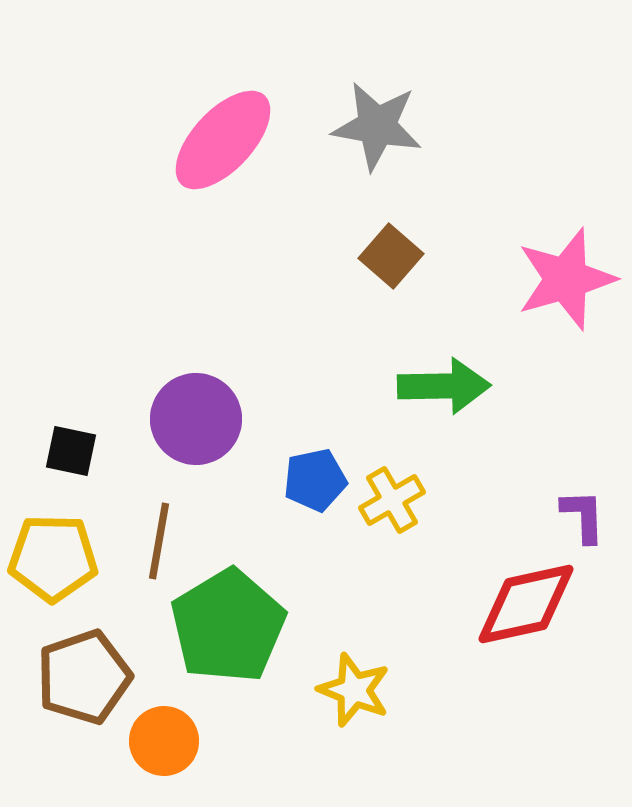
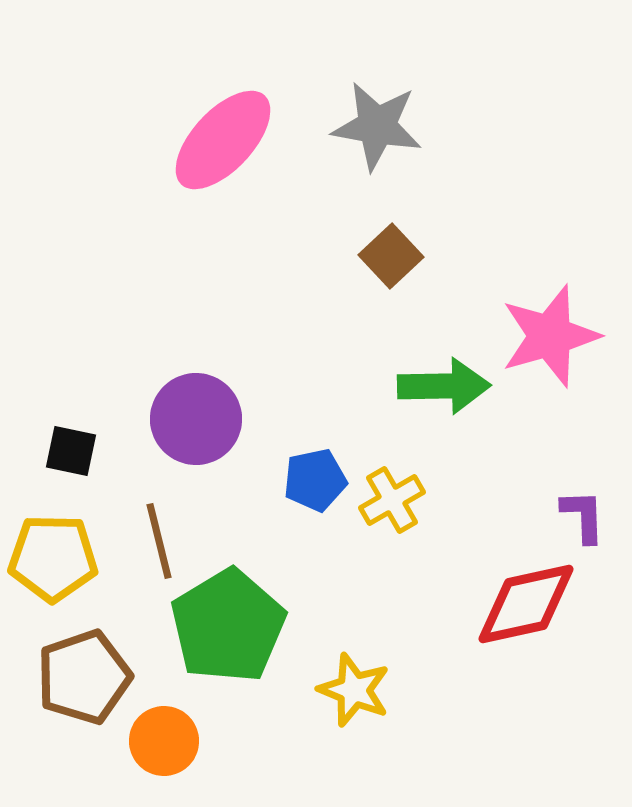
brown square: rotated 6 degrees clockwise
pink star: moved 16 px left, 57 px down
brown line: rotated 24 degrees counterclockwise
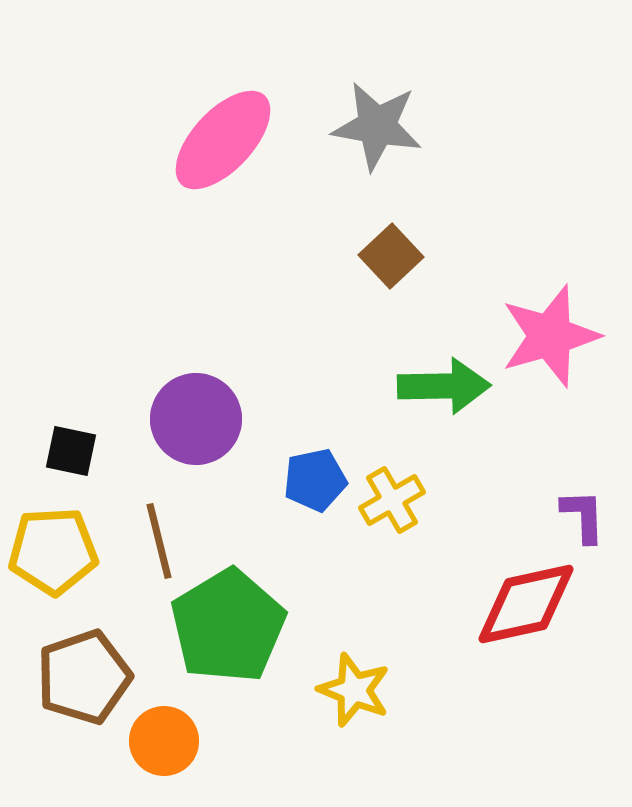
yellow pentagon: moved 7 px up; rotated 4 degrees counterclockwise
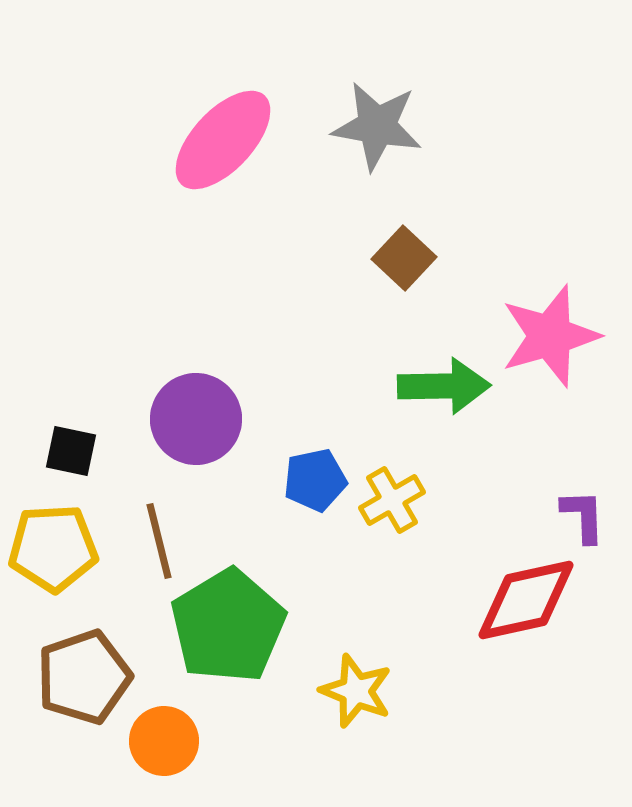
brown square: moved 13 px right, 2 px down; rotated 4 degrees counterclockwise
yellow pentagon: moved 3 px up
red diamond: moved 4 px up
yellow star: moved 2 px right, 1 px down
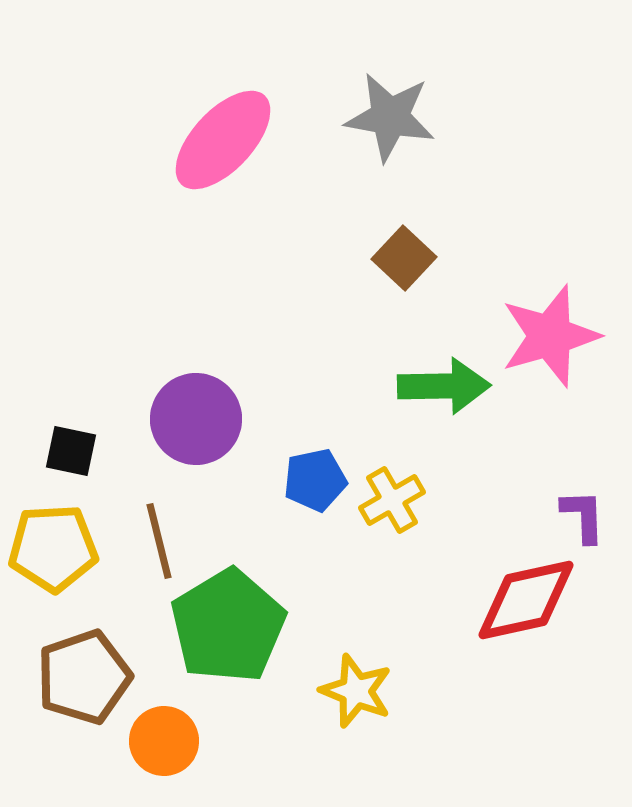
gray star: moved 13 px right, 9 px up
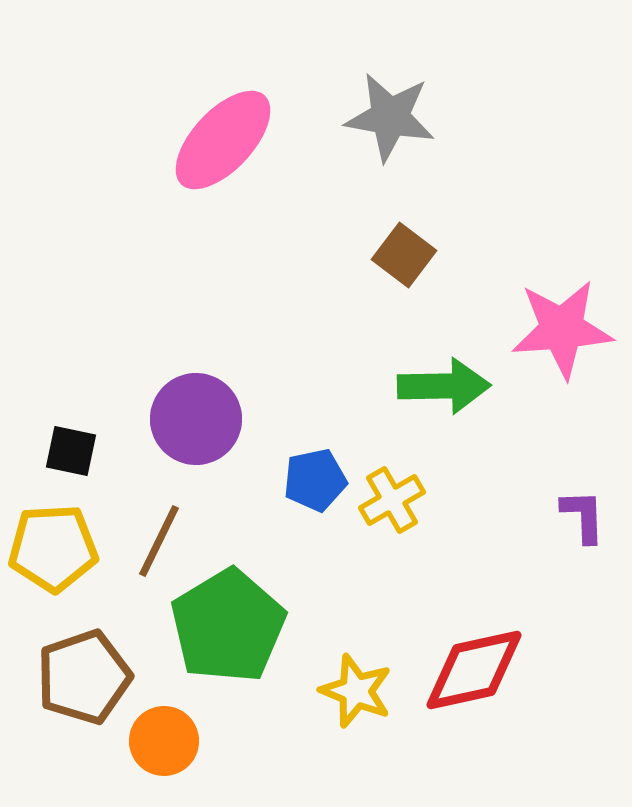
brown square: moved 3 px up; rotated 6 degrees counterclockwise
pink star: moved 12 px right, 7 px up; rotated 12 degrees clockwise
brown line: rotated 40 degrees clockwise
red diamond: moved 52 px left, 70 px down
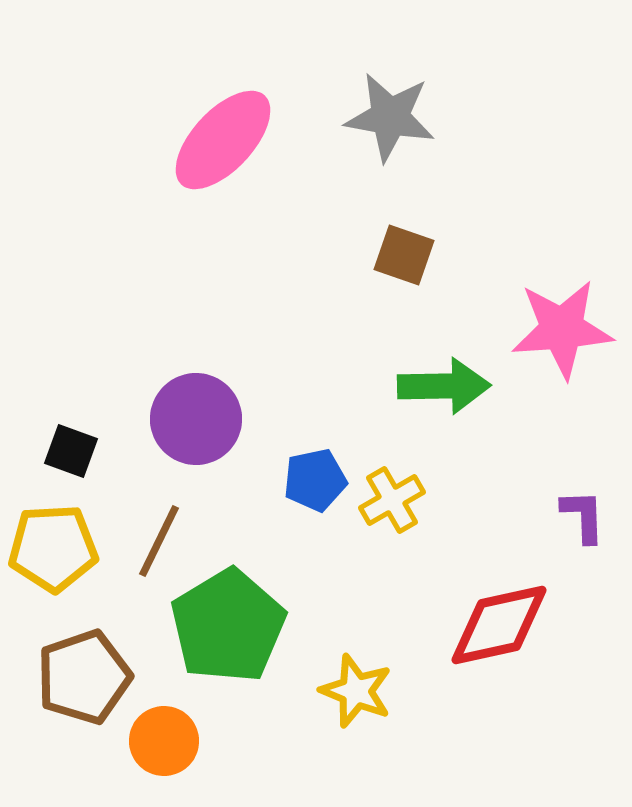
brown square: rotated 18 degrees counterclockwise
black square: rotated 8 degrees clockwise
red diamond: moved 25 px right, 45 px up
